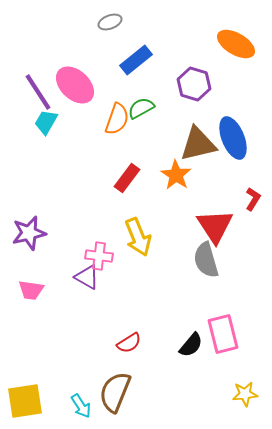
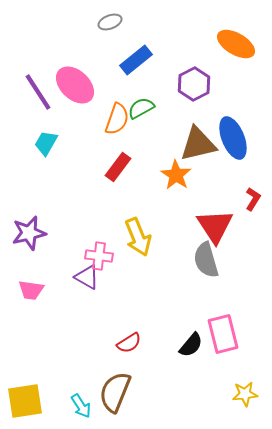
purple hexagon: rotated 16 degrees clockwise
cyan trapezoid: moved 21 px down
red rectangle: moved 9 px left, 11 px up
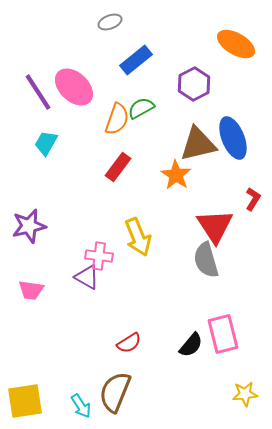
pink ellipse: moved 1 px left, 2 px down
purple star: moved 7 px up
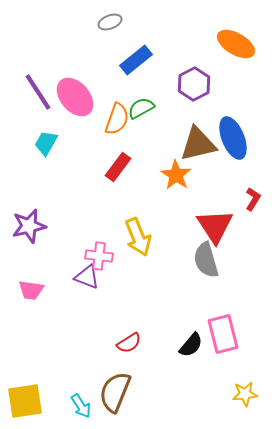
pink ellipse: moved 1 px right, 10 px down; rotated 6 degrees clockwise
purple triangle: rotated 8 degrees counterclockwise
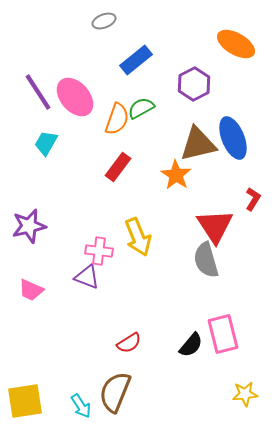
gray ellipse: moved 6 px left, 1 px up
pink cross: moved 5 px up
pink trapezoid: rotated 16 degrees clockwise
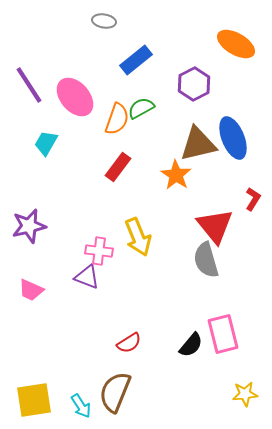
gray ellipse: rotated 30 degrees clockwise
purple line: moved 9 px left, 7 px up
red triangle: rotated 6 degrees counterclockwise
yellow square: moved 9 px right, 1 px up
